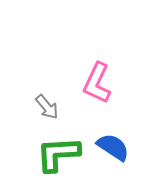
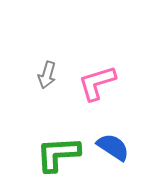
pink L-shape: rotated 48 degrees clockwise
gray arrow: moved 32 px up; rotated 56 degrees clockwise
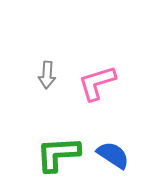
gray arrow: rotated 12 degrees counterclockwise
blue semicircle: moved 8 px down
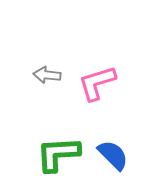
gray arrow: rotated 92 degrees clockwise
blue semicircle: rotated 12 degrees clockwise
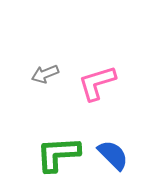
gray arrow: moved 2 px left, 1 px up; rotated 28 degrees counterclockwise
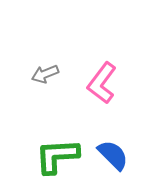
pink L-shape: moved 5 px right; rotated 36 degrees counterclockwise
green L-shape: moved 1 px left, 2 px down
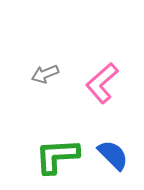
pink L-shape: rotated 12 degrees clockwise
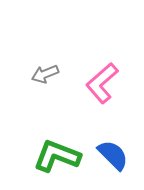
green L-shape: rotated 24 degrees clockwise
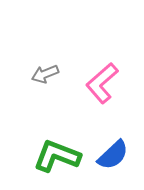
blue semicircle: rotated 92 degrees clockwise
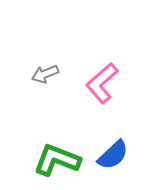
green L-shape: moved 4 px down
